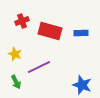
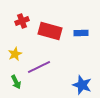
yellow star: rotated 24 degrees clockwise
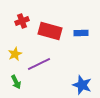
purple line: moved 3 px up
